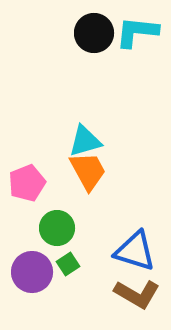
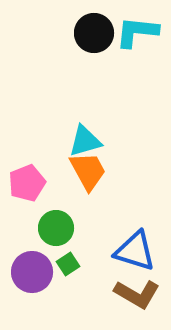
green circle: moved 1 px left
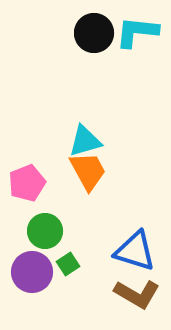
green circle: moved 11 px left, 3 px down
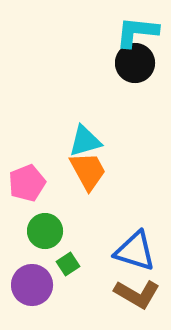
black circle: moved 41 px right, 30 px down
purple circle: moved 13 px down
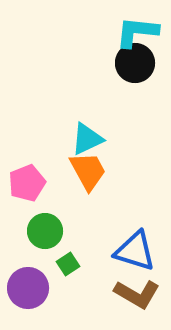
cyan triangle: moved 2 px right, 2 px up; rotated 9 degrees counterclockwise
purple circle: moved 4 px left, 3 px down
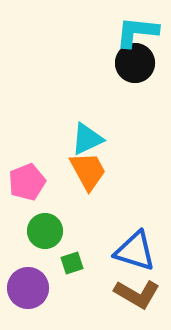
pink pentagon: moved 1 px up
green square: moved 4 px right, 1 px up; rotated 15 degrees clockwise
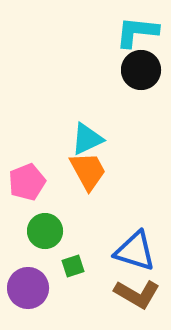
black circle: moved 6 px right, 7 px down
green square: moved 1 px right, 3 px down
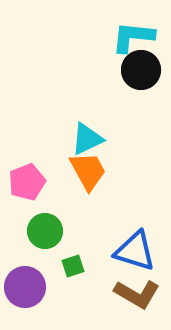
cyan L-shape: moved 4 px left, 5 px down
purple circle: moved 3 px left, 1 px up
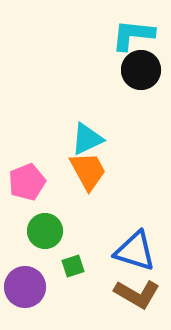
cyan L-shape: moved 2 px up
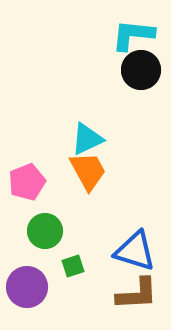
purple circle: moved 2 px right
brown L-shape: rotated 33 degrees counterclockwise
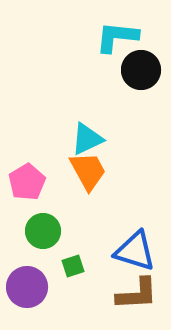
cyan L-shape: moved 16 px left, 2 px down
pink pentagon: rotated 9 degrees counterclockwise
green circle: moved 2 px left
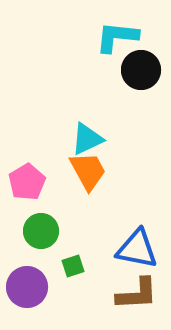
green circle: moved 2 px left
blue triangle: moved 2 px right, 2 px up; rotated 6 degrees counterclockwise
